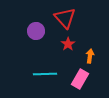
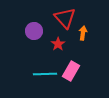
purple circle: moved 2 px left
red star: moved 10 px left
orange arrow: moved 7 px left, 23 px up
pink rectangle: moved 9 px left, 8 px up
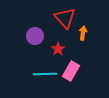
purple circle: moved 1 px right, 5 px down
red star: moved 5 px down
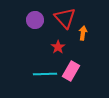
purple circle: moved 16 px up
red star: moved 2 px up
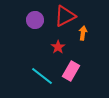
red triangle: moved 2 px up; rotated 45 degrees clockwise
cyan line: moved 3 px left, 2 px down; rotated 40 degrees clockwise
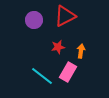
purple circle: moved 1 px left
orange arrow: moved 2 px left, 18 px down
red star: rotated 24 degrees clockwise
pink rectangle: moved 3 px left, 1 px down
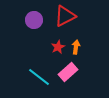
red star: rotated 16 degrees counterclockwise
orange arrow: moved 5 px left, 4 px up
pink rectangle: rotated 18 degrees clockwise
cyan line: moved 3 px left, 1 px down
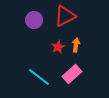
orange arrow: moved 2 px up
pink rectangle: moved 4 px right, 2 px down
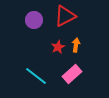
cyan line: moved 3 px left, 1 px up
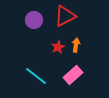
pink rectangle: moved 1 px right, 1 px down
